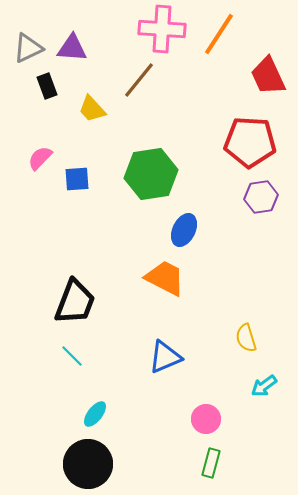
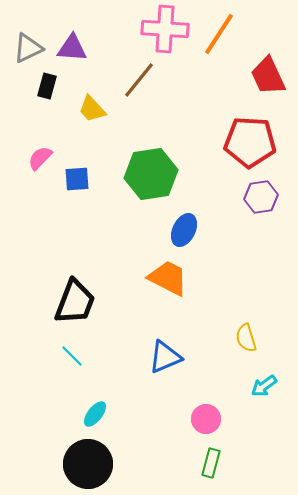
pink cross: moved 3 px right
black rectangle: rotated 35 degrees clockwise
orange trapezoid: moved 3 px right
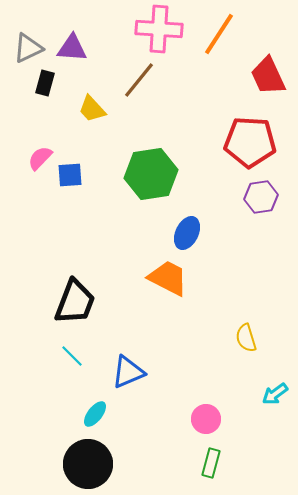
pink cross: moved 6 px left
black rectangle: moved 2 px left, 3 px up
blue square: moved 7 px left, 4 px up
blue ellipse: moved 3 px right, 3 px down
blue triangle: moved 37 px left, 15 px down
cyan arrow: moved 11 px right, 8 px down
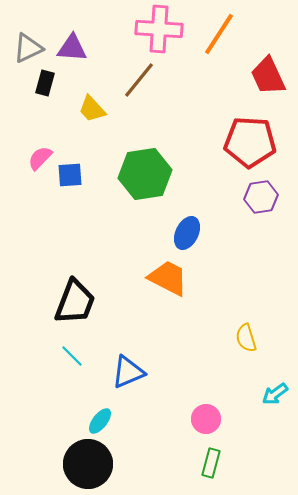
green hexagon: moved 6 px left
cyan ellipse: moved 5 px right, 7 px down
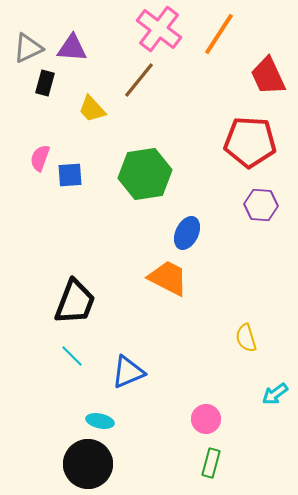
pink cross: rotated 33 degrees clockwise
pink semicircle: rotated 24 degrees counterclockwise
purple hexagon: moved 8 px down; rotated 12 degrees clockwise
cyan ellipse: rotated 64 degrees clockwise
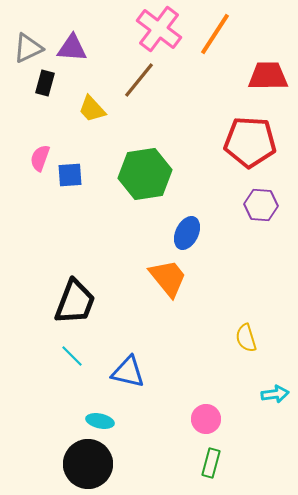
orange line: moved 4 px left
red trapezoid: rotated 114 degrees clockwise
orange trapezoid: rotated 24 degrees clockwise
blue triangle: rotated 36 degrees clockwise
cyan arrow: rotated 152 degrees counterclockwise
